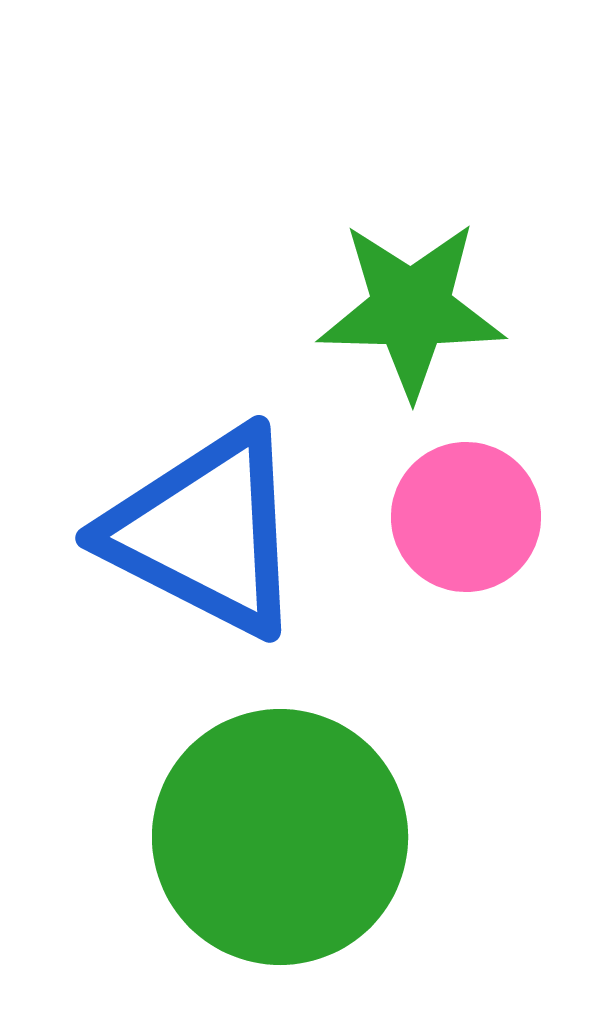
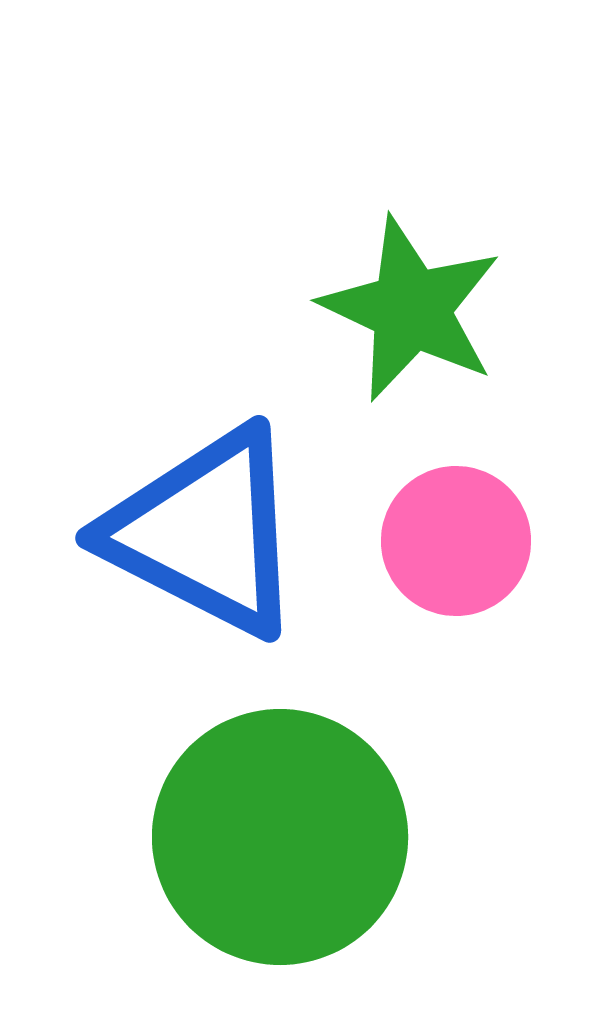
green star: rotated 24 degrees clockwise
pink circle: moved 10 px left, 24 px down
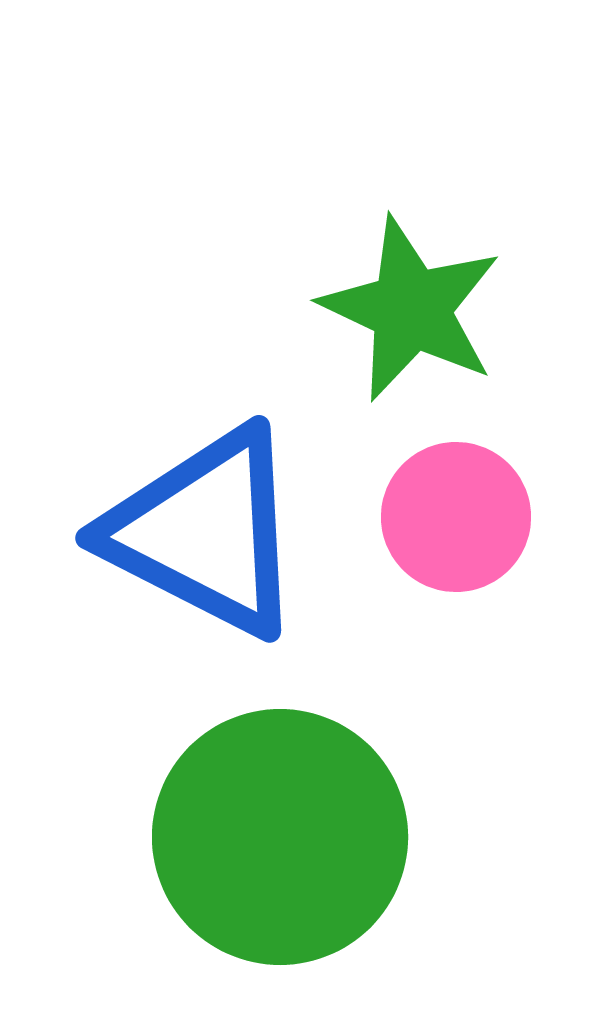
pink circle: moved 24 px up
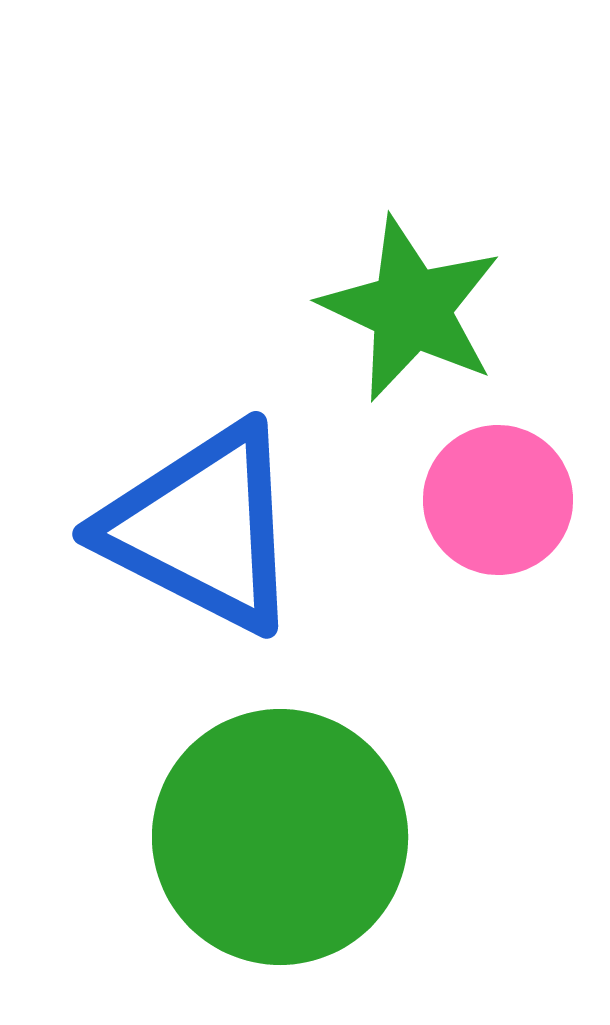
pink circle: moved 42 px right, 17 px up
blue triangle: moved 3 px left, 4 px up
